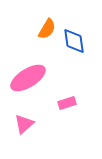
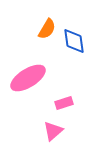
pink rectangle: moved 3 px left
pink triangle: moved 29 px right, 7 px down
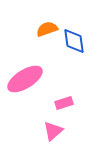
orange semicircle: rotated 140 degrees counterclockwise
pink ellipse: moved 3 px left, 1 px down
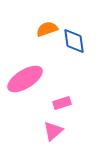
pink rectangle: moved 2 px left
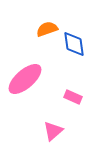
blue diamond: moved 3 px down
pink ellipse: rotated 9 degrees counterclockwise
pink rectangle: moved 11 px right, 6 px up; rotated 42 degrees clockwise
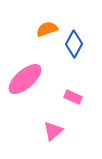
blue diamond: rotated 36 degrees clockwise
